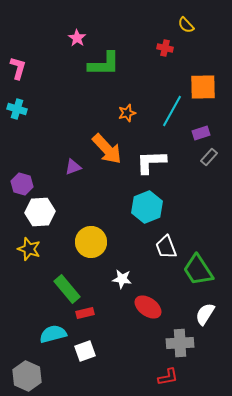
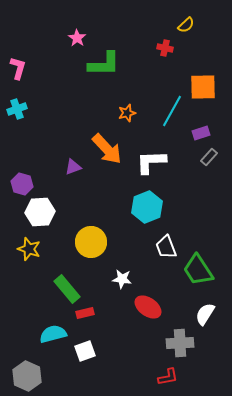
yellow semicircle: rotated 90 degrees counterclockwise
cyan cross: rotated 36 degrees counterclockwise
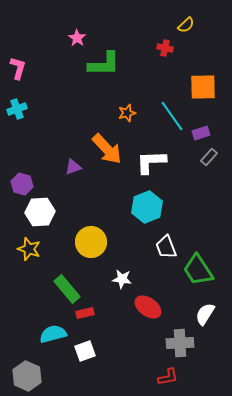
cyan line: moved 5 px down; rotated 64 degrees counterclockwise
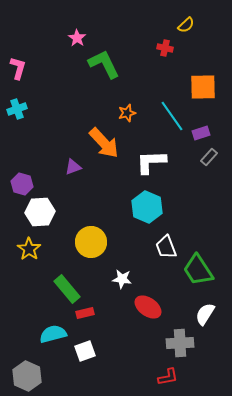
green L-shape: rotated 116 degrees counterclockwise
orange arrow: moved 3 px left, 6 px up
cyan hexagon: rotated 16 degrees counterclockwise
yellow star: rotated 15 degrees clockwise
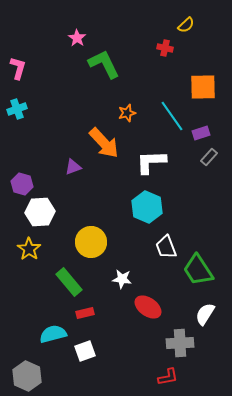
green rectangle: moved 2 px right, 7 px up
